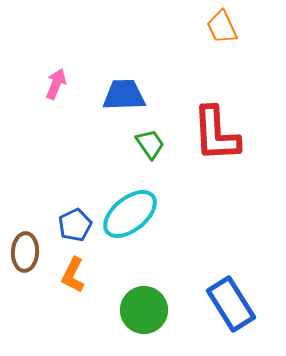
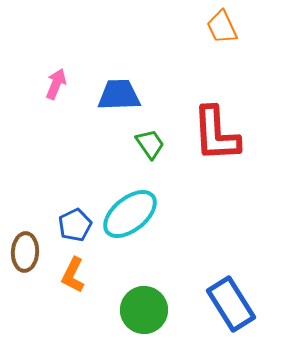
blue trapezoid: moved 5 px left
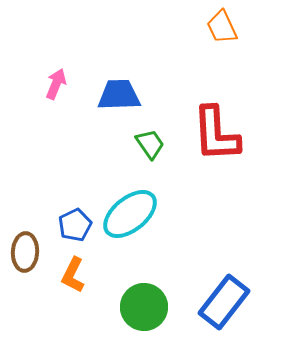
blue rectangle: moved 7 px left, 2 px up; rotated 70 degrees clockwise
green circle: moved 3 px up
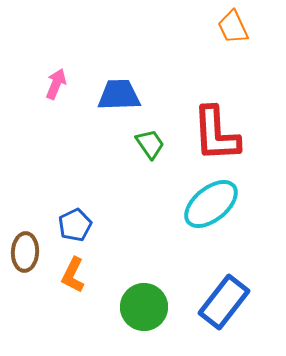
orange trapezoid: moved 11 px right
cyan ellipse: moved 81 px right, 10 px up
